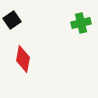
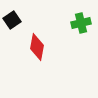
red diamond: moved 14 px right, 12 px up
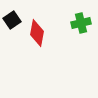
red diamond: moved 14 px up
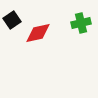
red diamond: moved 1 px right; rotated 68 degrees clockwise
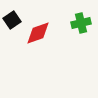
red diamond: rotated 8 degrees counterclockwise
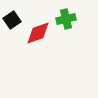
green cross: moved 15 px left, 4 px up
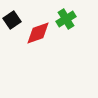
green cross: rotated 18 degrees counterclockwise
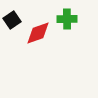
green cross: moved 1 px right; rotated 30 degrees clockwise
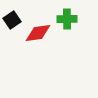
red diamond: rotated 12 degrees clockwise
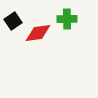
black square: moved 1 px right, 1 px down
